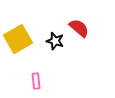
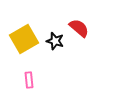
yellow square: moved 6 px right
pink rectangle: moved 7 px left, 1 px up
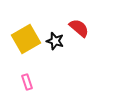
yellow square: moved 2 px right
pink rectangle: moved 2 px left, 2 px down; rotated 14 degrees counterclockwise
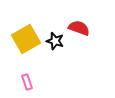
red semicircle: rotated 20 degrees counterclockwise
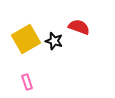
red semicircle: moved 1 px up
black star: moved 1 px left
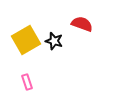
red semicircle: moved 3 px right, 3 px up
yellow square: moved 1 px down
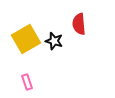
red semicircle: moved 3 px left; rotated 115 degrees counterclockwise
yellow square: moved 1 px up
